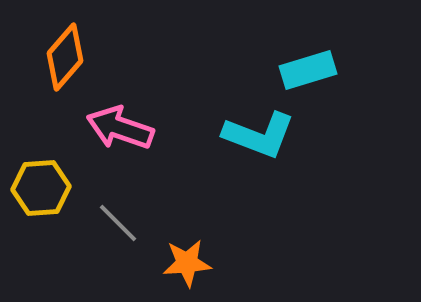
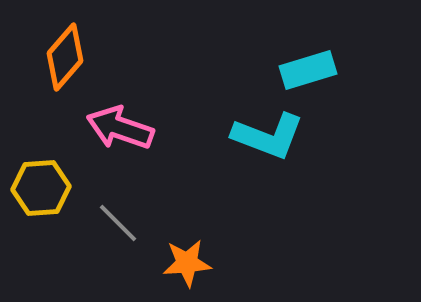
cyan L-shape: moved 9 px right, 1 px down
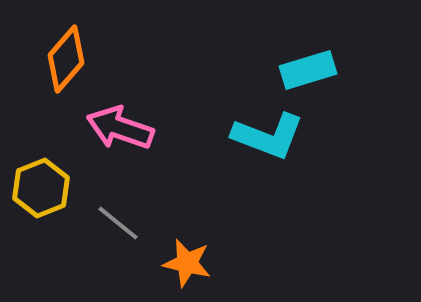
orange diamond: moved 1 px right, 2 px down
yellow hexagon: rotated 18 degrees counterclockwise
gray line: rotated 6 degrees counterclockwise
orange star: rotated 18 degrees clockwise
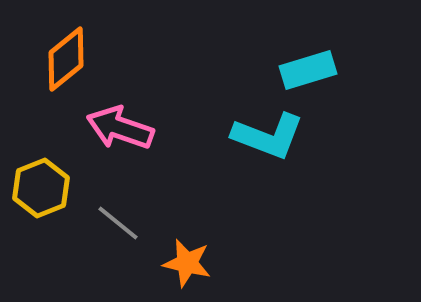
orange diamond: rotated 10 degrees clockwise
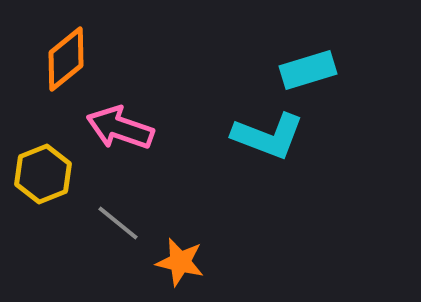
yellow hexagon: moved 2 px right, 14 px up
orange star: moved 7 px left, 1 px up
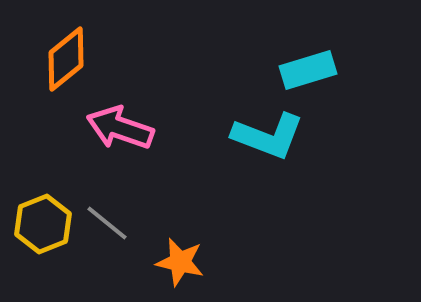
yellow hexagon: moved 50 px down
gray line: moved 11 px left
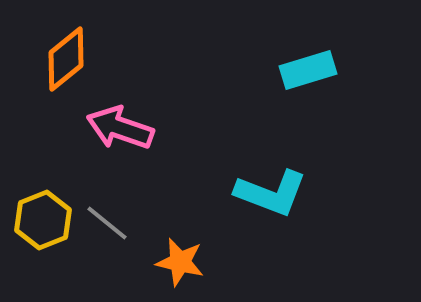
cyan L-shape: moved 3 px right, 57 px down
yellow hexagon: moved 4 px up
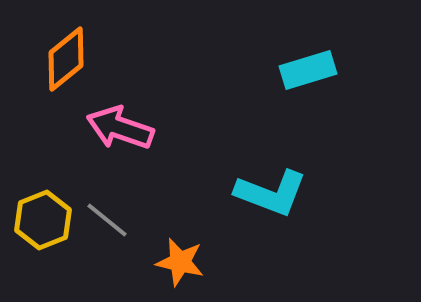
gray line: moved 3 px up
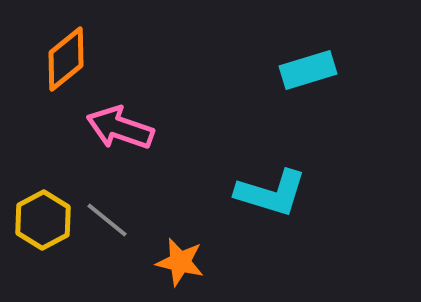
cyan L-shape: rotated 4 degrees counterclockwise
yellow hexagon: rotated 6 degrees counterclockwise
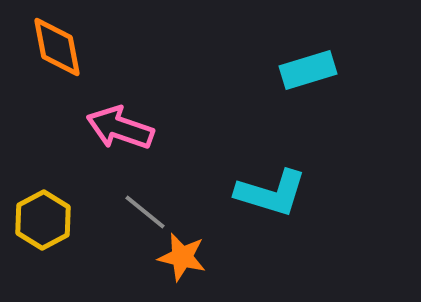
orange diamond: moved 9 px left, 12 px up; rotated 62 degrees counterclockwise
gray line: moved 38 px right, 8 px up
orange star: moved 2 px right, 5 px up
